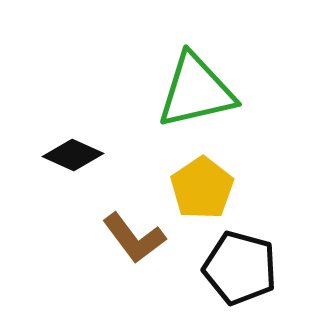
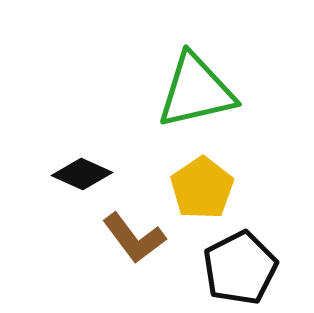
black diamond: moved 9 px right, 19 px down
black pentagon: rotated 30 degrees clockwise
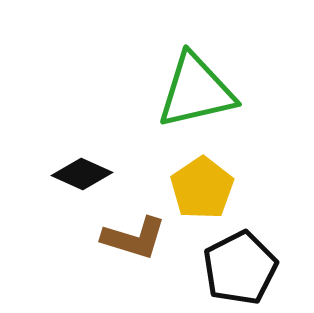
brown L-shape: rotated 36 degrees counterclockwise
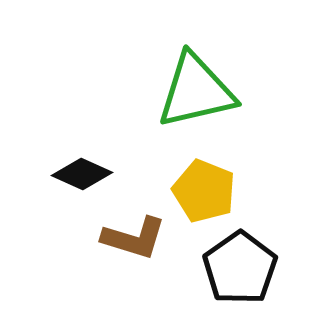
yellow pentagon: moved 2 px right, 3 px down; rotated 16 degrees counterclockwise
black pentagon: rotated 8 degrees counterclockwise
